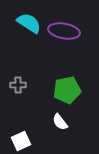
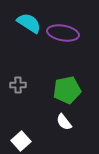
purple ellipse: moved 1 px left, 2 px down
white semicircle: moved 4 px right
white square: rotated 18 degrees counterclockwise
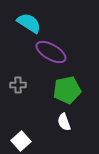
purple ellipse: moved 12 px left, 19 px down; rotated 20 degrees clockwise
white semicircle: rotated 18 degrees clockwise
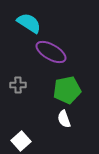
white semicircle: moved 3 px up
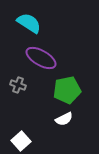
purple ellipse: moved 10 px left, 6 px down
gray cross: rotated 21 degrees clockwise
white semicircle: rotated 96 degrees counterclockwise
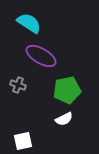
purple ellipse: moved 2 px up
white square: moved 2 px right; rotated 30 degrees clockwise
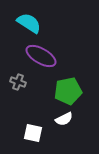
gray cross: moved 3 px up
green pentagon: moved 1 px right, 1 px down
white square: moved 10 px right, 8 px up; rotated 24 degrees clockwise
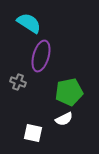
purple ellipse: rotated 76 degrees clockwise
green pentagon: moved 1 px right, 1 px down
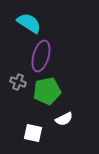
green pentagon: moved 22 px left, 1 px up
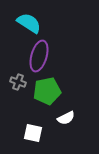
purple ellipse: moved 2 px left
white semicircle: moved 2 px right, 1 px up
